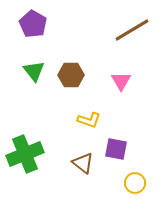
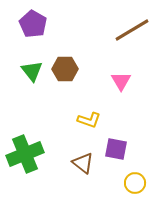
green triangle: moved 2 px left
brown hexagon: moved 6 px left, 6 px up
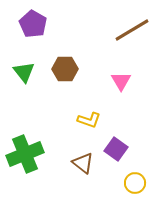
green triangle: moved 8 px left, 1 px down
purple square: rotated 25 degrees clockwise
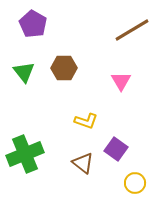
brown hexagon: moved 1 px left, 1 px up
yellow L-shape: moved 3 px left, 1 px down
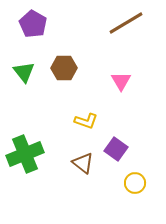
brown line: moved 6 px left, 7 px up
